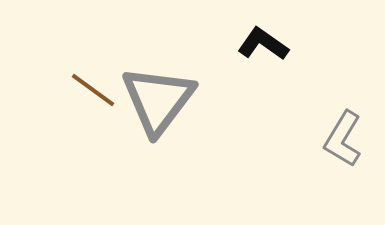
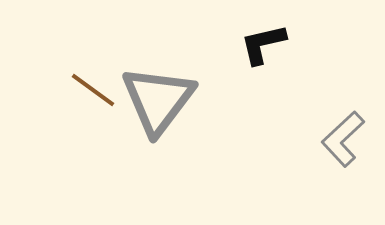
black L-shape: rotated 48 degrees counterclockwise
gray L-shape: rotated 16 degrees clockwise
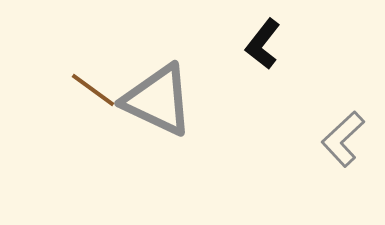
black L-shape: rotated 39 degrees counterclockwise
gray triangle: rotated 42 degrees counterclockwise
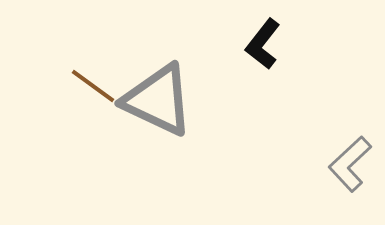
brown line: moved 4 px up
gray L-shape: moved 7 px right, 25 px down
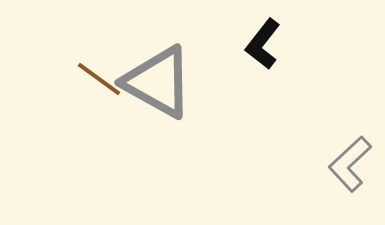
brown line: moved 6 px right, 7 px up
gray triangle: moved 18 px up; rotated 4 degrees clockwise
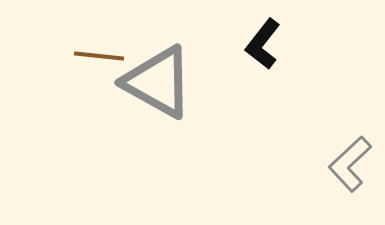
brown line: moved 23 px up; rotated 30 degrees counterclockwise
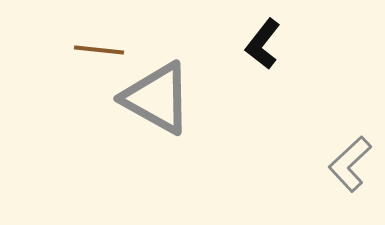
brown line: moved 6 px up
gray triangle: moved 1 px left, 16 px down
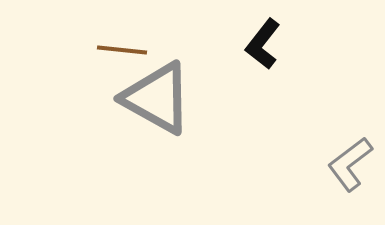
brown line: moved 23 px right
gray L-shape: rotated 6 degrees clockwise
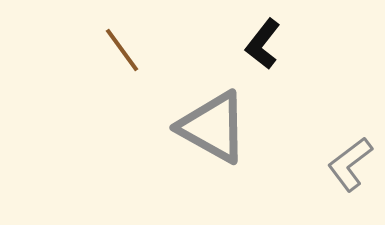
brown line: rotated 48 degrees clockwise
gray triangle: moved 56 px right, 29 px down
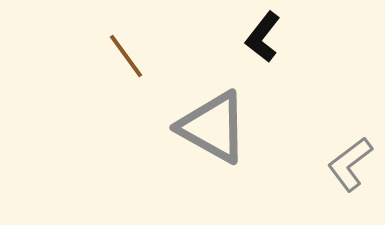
black L-shape: moved 7 px up
brown line: moved 4 px right, 6 px down
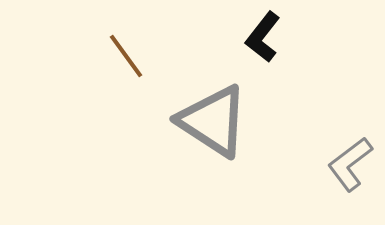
gray triangle: moved 6 px up; rotated 4 degrees clockwise
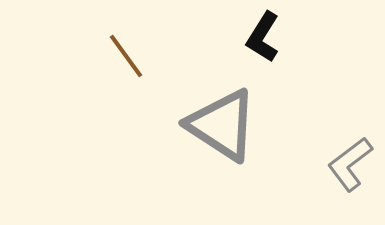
black L-shape: rotated 6 degrees counterclockwise
gray triangle: moved 9 px right, 4 px down
